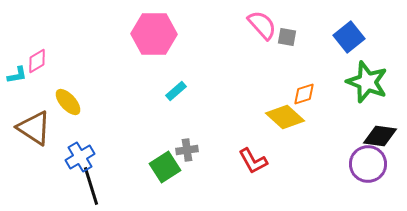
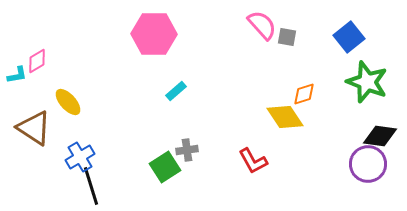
yellow diamond: rotated 15 degrees clockwise
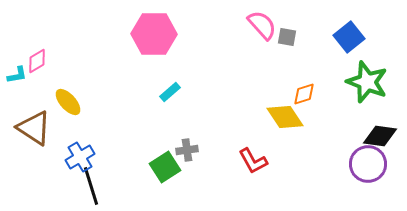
cyan rectangle: moved 6 px left, 1 px down
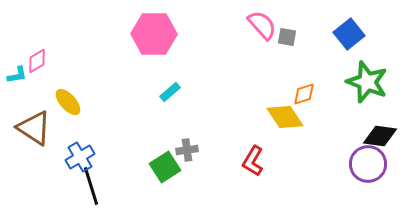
blue square: moved 3 px up
red L-shape: rotated 60 degrees clockwise
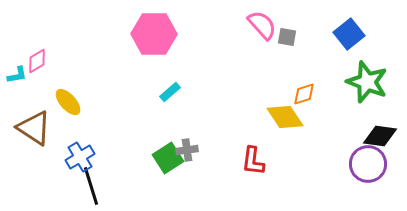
red L-shape: rotated 24 degrees counterclockwise
green square: moved 3 px right, 9 px up
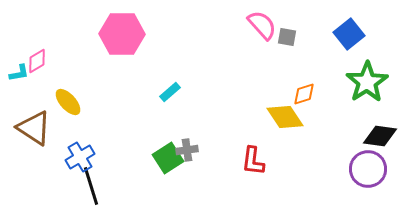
pink hexagon: moved 32 px left
cyan L-shape: moved 2 px right, 2 px up
green star: rotated 18 degrees clockwise
purple circle: moved 5 px down
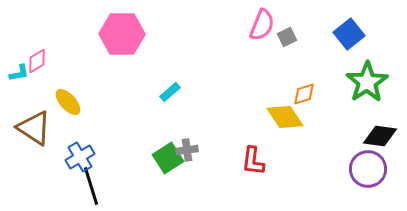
pink semicircle: rotated 64 degrees clockwise
gray square: rotated 36 degrees counterclockwise
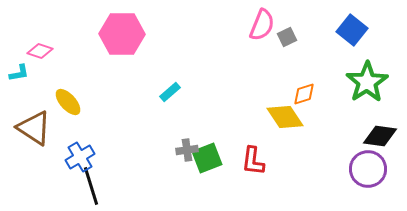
blue square: moved 3 px right, 4 px up; rotated 12 degrees counterclockwise
pink diamond: moved 3 px right, 10 px up; rotated 50 degrees clockwise
green square: moved 39 px right; rotated 12 degrees clockwise
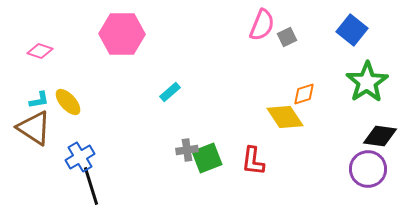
cyan L-shape: moved 20 px right, 27 px down
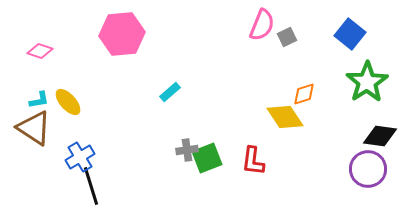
blue square: moved 2 px left, 4 px down
pink hexagon: rotated 6 degrees counterclockwise
